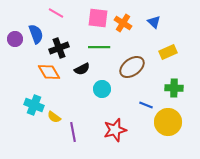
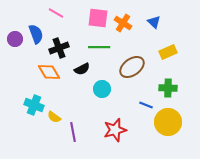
green cross: moved 6 px left
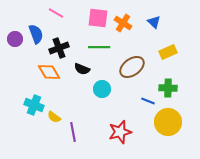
black semicircle: rotated 49 degrees clockwise
blue line: moved 2 px right, 4 px up
red star: moved 5 px right, 2 px down
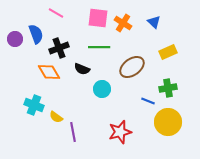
green cross: rotated 12 degrees counterclockwise
yellow semicircle: moved 2 px right
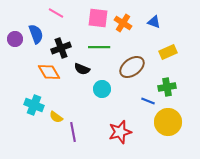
blue triangle: rotated 24 degrees counterclockwise
black cross: moved 2 px right
green cross: moved 1 px left, 1 px up
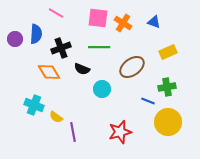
blue semicircle: rotated 24 degrees clockwise
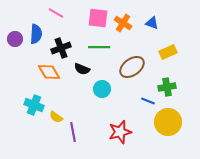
blue triangle: moved 2 px left, 1 px down
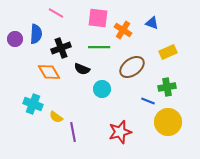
orange cross: moved 7 px down
cyan cross: moved 1 px left, 1 px up
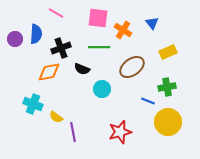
blue triangle: rotated 32 degrees clockwise
orange diamond: rotated 70 degrees counterclockwise
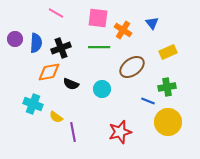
blue semicircle: moved 9 px down
black semicircle: moved 11 px left, 15 px down
